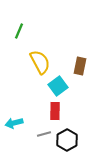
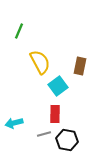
red rectangle: moved 3 px down
black hexagon: rotated 20 degrees counterclockwise
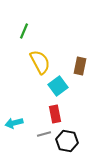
green line: moved 5 px right
red rectangle: rotated 12 degrees counterclockwise
black hexagon: moved 1 px down
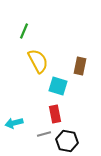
yellow semicircle: moved 2 px left, 1 px up
cyan square: rotated 36 degrees counterclockwise
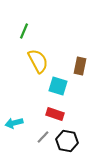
red rectangle: rotated 60 degrees counterclockwise
gray line: moved 1 px left, 3 px down; rotated 32 degrees counterclockwise
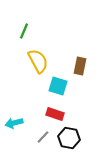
black hexagon: moved 2 px right, 3 px up
